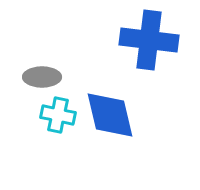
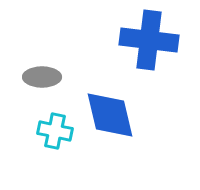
cyan cross: moved 3 px left, 16 px down
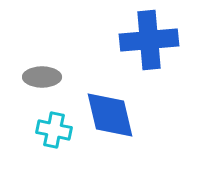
blue cross: rotated 12 degrees counterclockwise
cyan cross: moved 1 px left, 1 px up
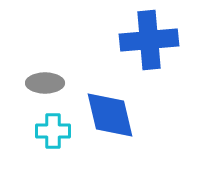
gray ellipse: moved 3 px right, 6 px down
cyan cross: moved 1 px left, 1 px down; rotated 12 degrees counterclockwise
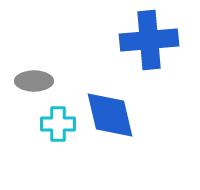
gray ellipse: moved 11 px left, 2 px up
cyan cross: moved 5 px right, 7 px up
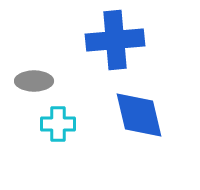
blue cross: moved 34 px left
blue diamond: moved 29 px right
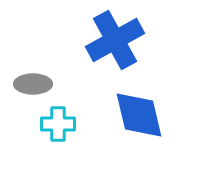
blue cross: rotated 24 degrees counterclockwise
gray ellipse: moved 1 px left, 3 px down
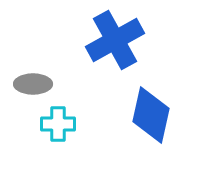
blue diamond: moved 12 px right; rotated 26 degrees clockwise
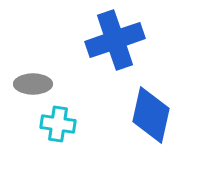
blue cross: rotated 10 degrees clockwise
cyan cross: rotated 8 degrees clockwise
